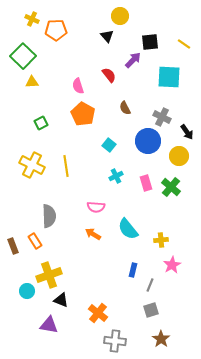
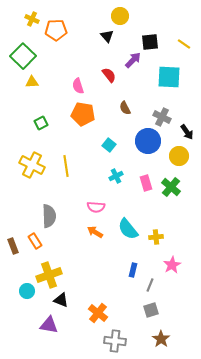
orange pentagon at (83, 114): rotated 20 degrees counterclockwise
orange arrow at (93, 234): moved 2 px right, 2 px up
yellow cross at (161, 240): moved 5 px left, 3 px up
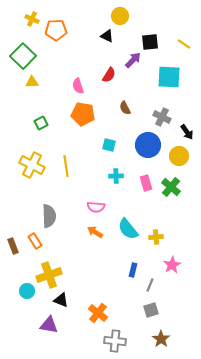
black triangle at (107, 36): rotated 24 degrees counterclockwise
red semicircle at (109, 75): rotated 70 degrees clockwise
blue circle at (148, 141): moved 4 px down
cyan square at (109, 145): rotated 24 degrees counterclockwise
cyan cross at (116, 176): rotated 24 degrees clockwise
